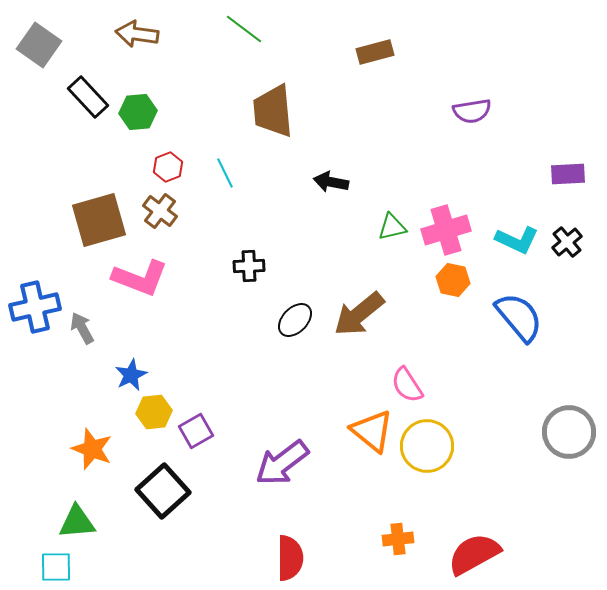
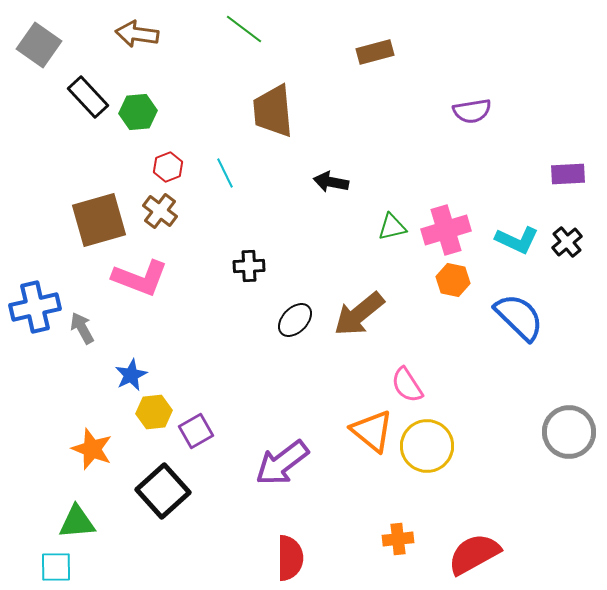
blue semicircle at (519, 317): rotated 6 degrees counterclockwise
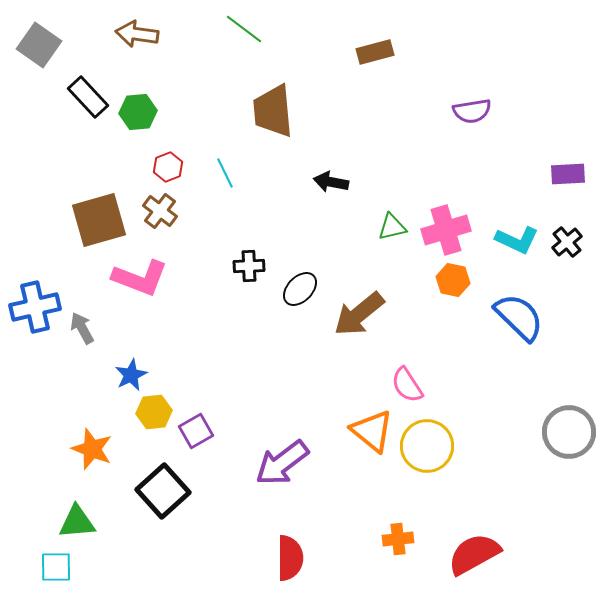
black ellipse at (295, 320): moved 5 px right, 31 px up
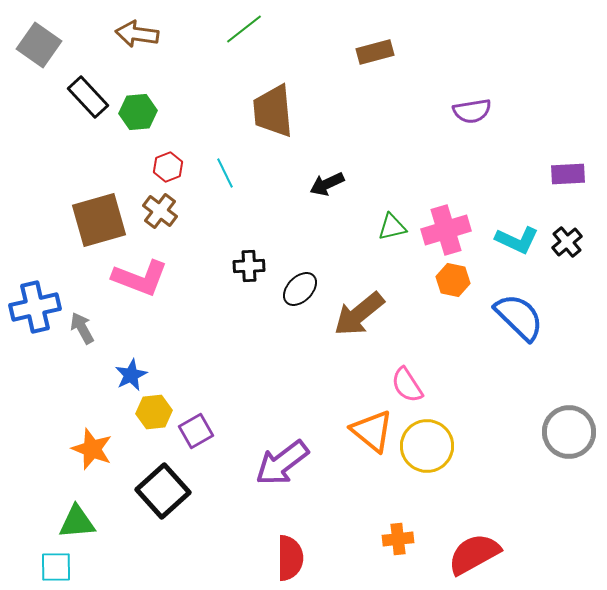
green line at (244, 29): rotated 75 degrees counterclockwise
black arrow at (331, 182): moved 4 px left, 2 px down; rotated 36 degrees counterclockwise
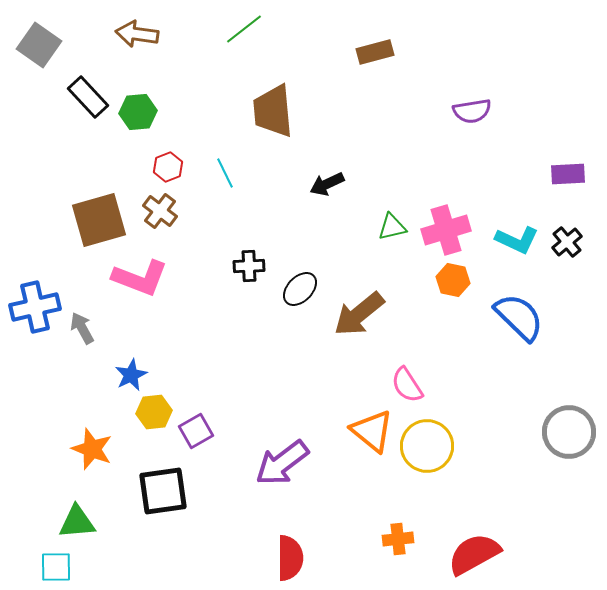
black square at (163, 491): rotated 34 degrees clockwise
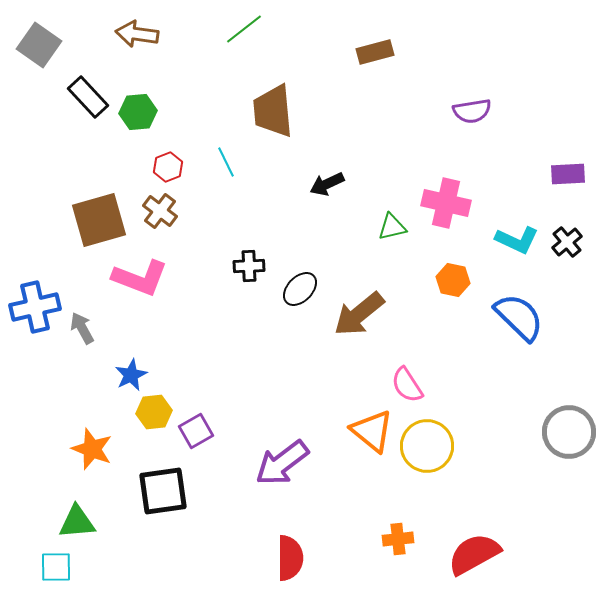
cyan line at (225, 173): moved 1 px right, 11 px up
pink cross at (446, 230): moved 27 px up; rotated 30 degrees clockwise
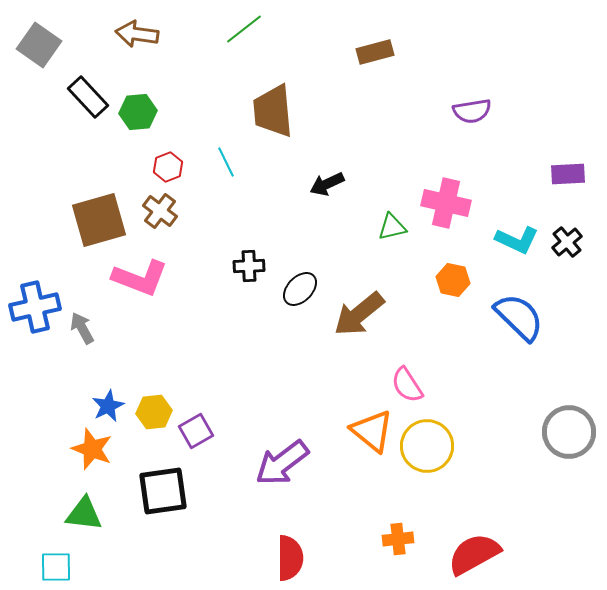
blue star at (131, 375): moved 23 px left, 31 px down
green triangle at (77, 522): moved 7 px right, 8 px up; rotated 12 degrees clockwise
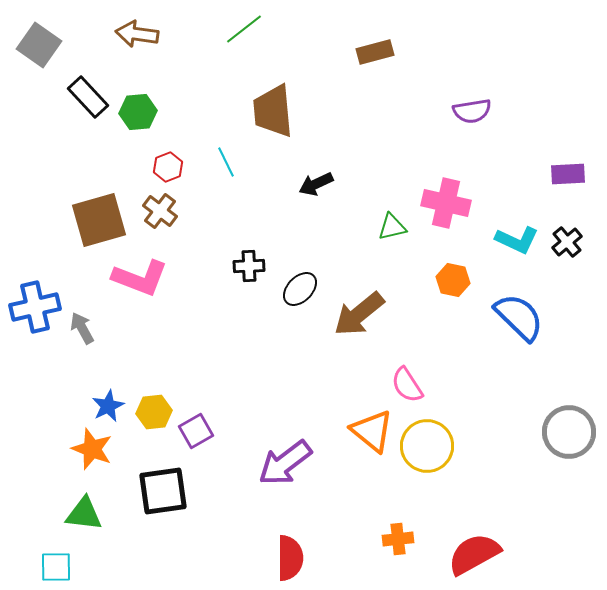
black arrow at (327, 184): moved 11 px left
purple arrow at (282, 463): moved 3 px right
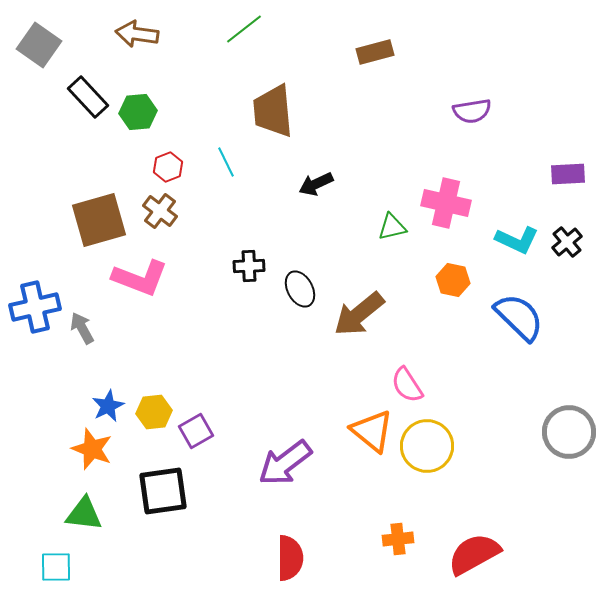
black ellipse at (300, 289): rotated 72 degrees counterclockwise
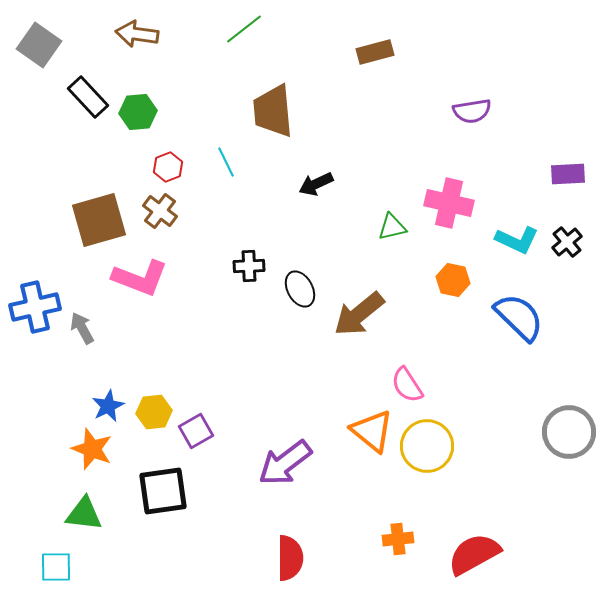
pink cross at (446, 203): moved 3 px right
